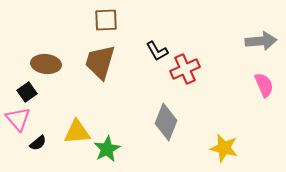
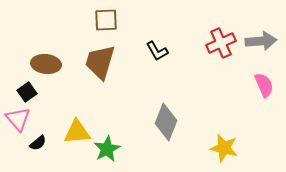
red cross: moved 36 px right, 26 px up
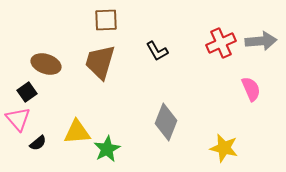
brown ellipse: rotated 12 degrees clockwise
pink semicircle: moved 13 px left, 4 px down
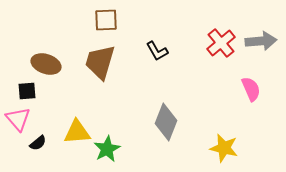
red cross: rotated 16 degrees counterclockwise
black square: moved 1 px up; rotated 30 degrees clockwise
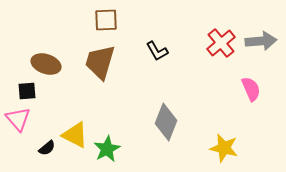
yellow triangle: moved 2 px left, 3 px down; rotated 32 degrees clockwise
black semicircle: moved 9 px right, 5 px down
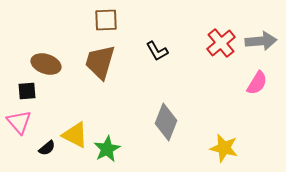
pink semicircle: moved 6 px right, 6 px up; rotated 55 degrees clockwise
pink triangle: moved 1 px right, 3 px down
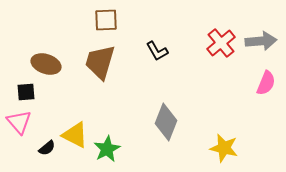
pink semicircle: moved 9 px right; rotated 10 degrees counterclockwise
black square: moved 1 px left, 1 px down
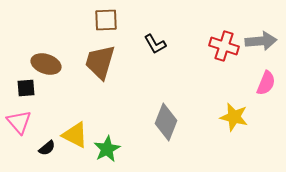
red cross: moved 3 px right, 3 px down; rotated 32 degrees counterclockwise
black L-shape: moved 2 px left, 7 px up
black square: moved 4 px up
yellow star: moved 10 px right, 31 px up
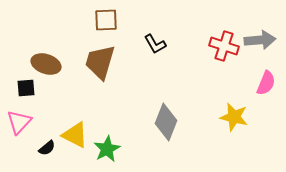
gray arrow: moved 1 px left, 1 px up
pink triangle: rotated 24 degrees clockwise
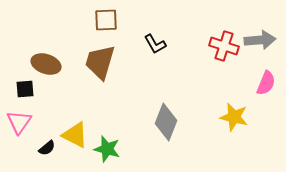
black square: moved 1 px left, 1 px down
pink triangle: rotated 8 degrees counterclockwise
green star: rotated 28 degrees counterclockwise
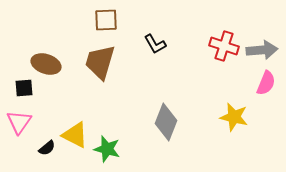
gray arrow: moved 2 px right, 10 px down
black square: moved 1 px left, 1 px up
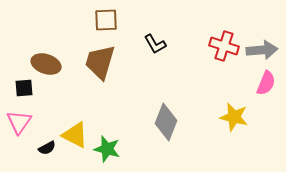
black semicircle: rotated 12 degrees clockwise
